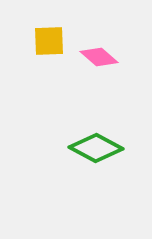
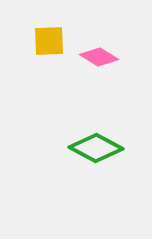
pink diamond: rotated 9 degrees counterclockwise
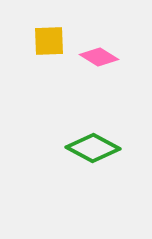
green diamond: moved 3 px left
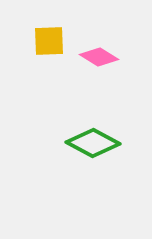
green diamond: moved 5 px up
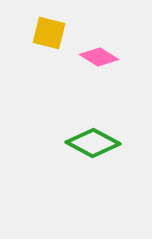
yellow square: moved 8 px up; rotated 16 degrees clockwise
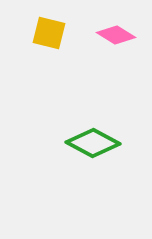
pink diamond: moved 17 px right, 22 px up
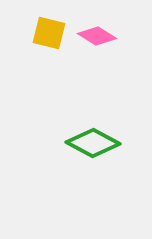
pink diamond: moved 19 px left, 1 px down
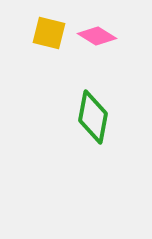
green diamond: moved 26 px up; rotated 72 degrees clockwise
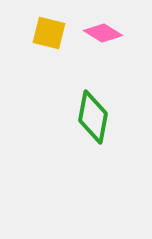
pink diamond: moved 6 px right, 3 px up
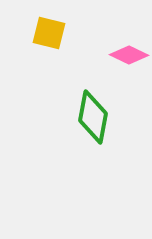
pink diamond: moved 26 px right, 22 px down; rotated 6 degrees counterclockwise
